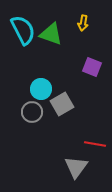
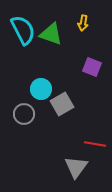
gray circle: moved 8 px left, 2 px down
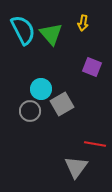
green triangle: rotated 30 degrees clockwise
gray circle: moved 6 px right, 3 px up
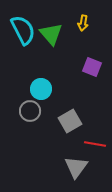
gray square: moved 8 px right, 17 px down
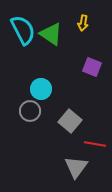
green triangle: rotated 15 degrees counterclockwise
gray square: rotated 20 degrees counterclockwise
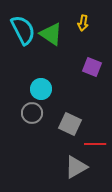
gray circle: moved 2 px right, 2 px down
gray square: moved 3 px down; rotated 15 degrees counterclockwise
red line: rotated 10 degrees counterclockwise
gray triangle: rotated 25 degrees clockwise
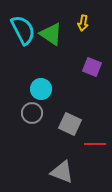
gray triangle: moved 14 px left, 5 px down; rotated 50 degrees clockwise
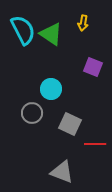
purple square: moved 1 px right
cyan circle: moved 10 px right
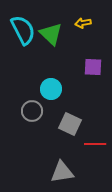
yellow arrow: rotated 70 degrees clockwise
green triangle: rotated 10 degrees clockwise
purple square: rotated 18 degrees counterclockwise
gray circle: moved 2 px up
gray triangle: rotated 30 degrees counterclockwise
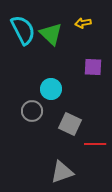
gray triangle: rotated 10 degrees counterclockwise
